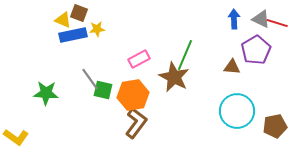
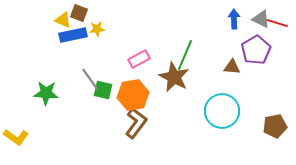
cyan circle: moved 15 px left
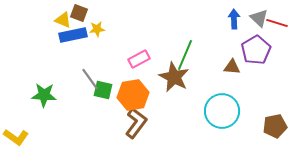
gray triangle: moved 2 px left, 1 px up; rotated 18 degrees clockwise
green star: moved 2 px left, 2 px down
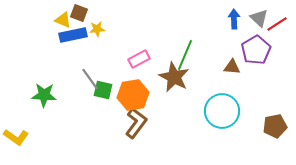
red line: moved 1 px down; rotated 50 degrees counterclockwise
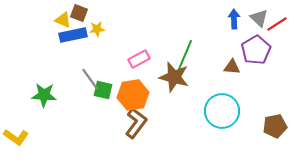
brown star: rotated 12 degrees counterclockwise
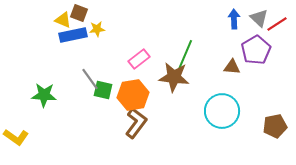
pink rectangle: rotated 10 degrees counterclockwise
brown star: rotated 8 degrees counterclockwise
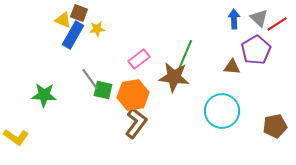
blue rectangle: rotated 48 degrees counterclockwise
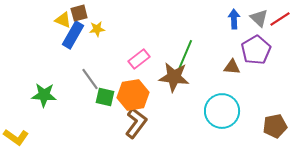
brown square: rotated 36 degrees counterclockwise
red line: moved 3 px right, 5 px up
green square: moved 2 px right, 7 px down
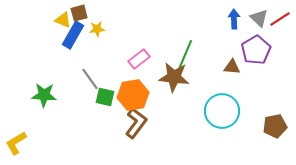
yellow L-shape: moved 6 px down; rotated 115 degrees clockwise
